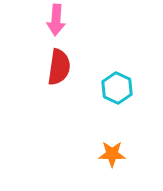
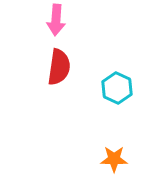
orange star: moved 2 px right, 5 px down
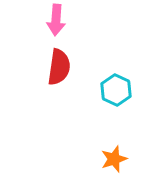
cyan hexagon: moved 1 px left, 2 px down
orange star: rotated 20 degrees counterclockwise
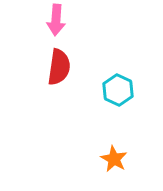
cyan hexagon: moved 2 px right
orange star: rotated 24 degrees counterclockwise
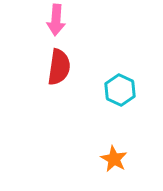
cyan hexagon: moved 2 px right
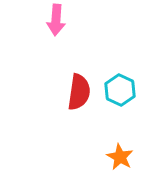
red semicircle: moved 20 px right, 25 px down
orange star: moved 6 px right, 2 px up
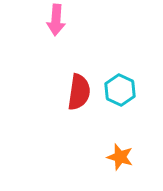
orange star: rotated 12 degrees counterclockwise
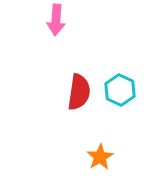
orange star: moved 20 px left; rotated 24 degrees clockwise
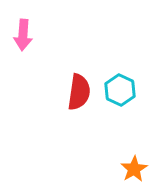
pink arrow: moved 33 px left, 15 px down
orange star: moved 34 px right, 12 px down
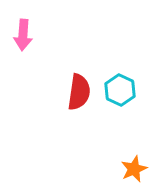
orange star: rotated 8 degrees clockwise
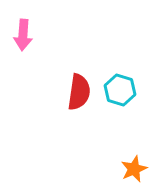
cyan hexagon: rotated 8 degrees counterclockwise
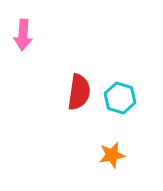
cyan hexagon: moved 8 px down
orange star: moved 22 px left, 14 px up; rotated 12 degrees clockwise
